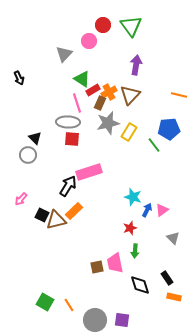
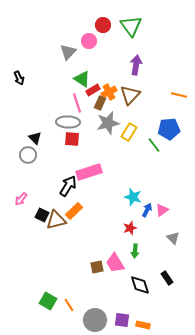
gray triangle at (64, 54): moved 4 px right, 2 px up
pink trapezoid at (115, 263): rotated 20 degrees counterclockwise
orange rectangle at (174, 297): moved 31 px left, 28 px down
green square at (45, 302): moved 3 px right, 1 px up
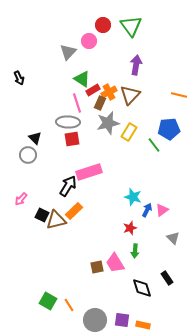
red square at (72, 139): rotated 14 degrees counterclockwise
black diamond at (140, 285): moved 2 px right, 3 px down
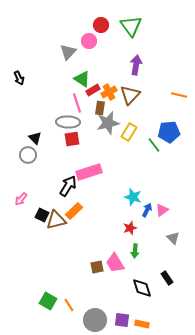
red circle at (103, 25): moved 2 px left
brown rectangle at (100, 103): moved 5 px down; rotated 16 degrees counterclockwise
blue pentagon at (169, 129): moved 3 px down
orange rectangle at (143, 325): moved 1 px left, 1 px up
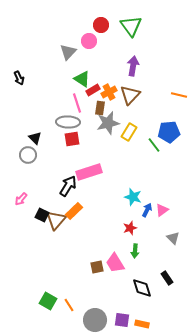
purple arrow at (136, 65): moved 3 px left, 1 px down
brown triangle at (56, 220): rotated 35 degrees counterclockwise
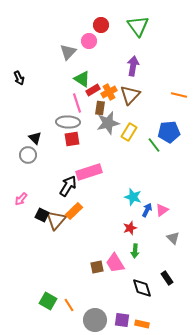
green triangle at (131, 26): moved 7 px right
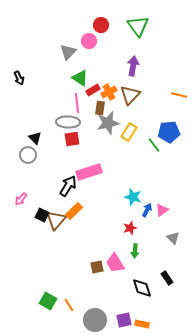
green triangle at (82, 79): moved 2 px left, 1 px up
pink line at (77, 103): rotated 12 degrees clockwise
purple square at (122, 320): moved 2 px right; rotated 21 degrees counterclockwise
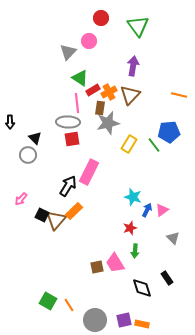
red circle at (101, 25): moved 7 px up
black arrow at (19, 78): moved 9 px left, 44 px down; rotated 24 degrees clockwise
yellow rectangle at (129, 132): moved 12 px down
pink rectangle at (89, 172): rotated 45 degrees counterclockwise
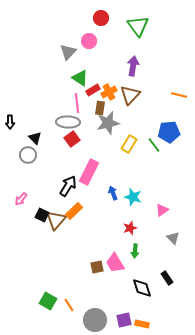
red square at (72, 139): rotated 28 degrees counterclockwise
blue arrow at (147, 210): moved 34 px left, 17 px up; rotated 48 degrees counterclockwise
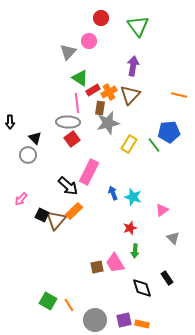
black arrow at (68, 186): rotated 100 degrees clockwise
